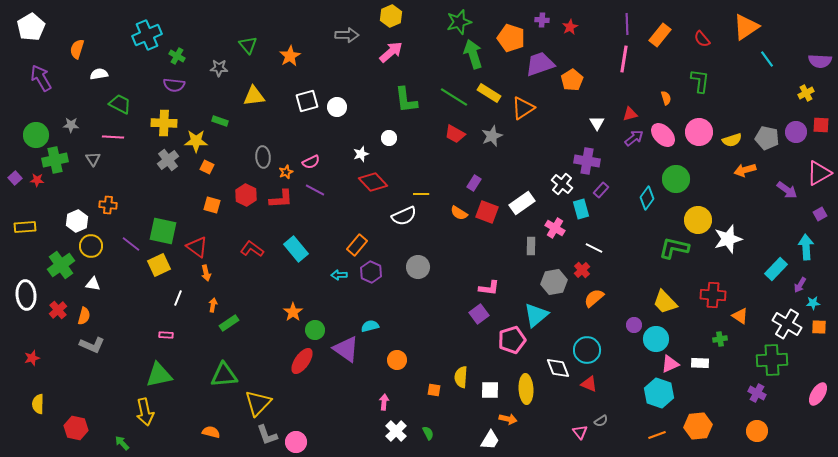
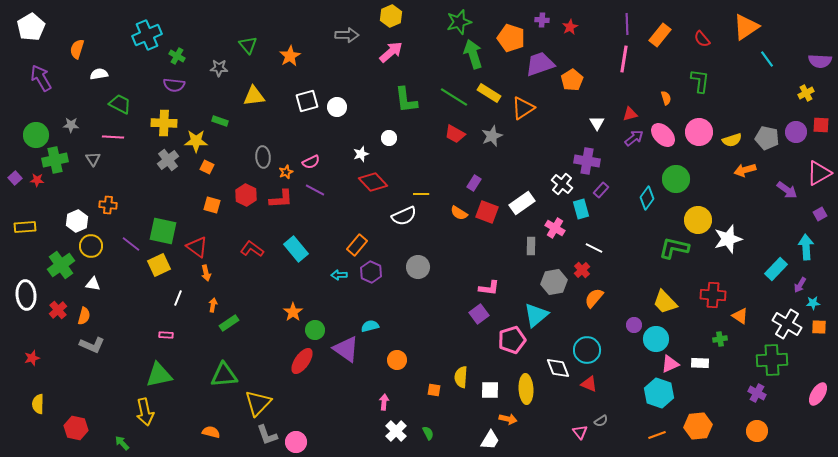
orange semicircle at (594, 298): rotated 10 degrees counterclockwise
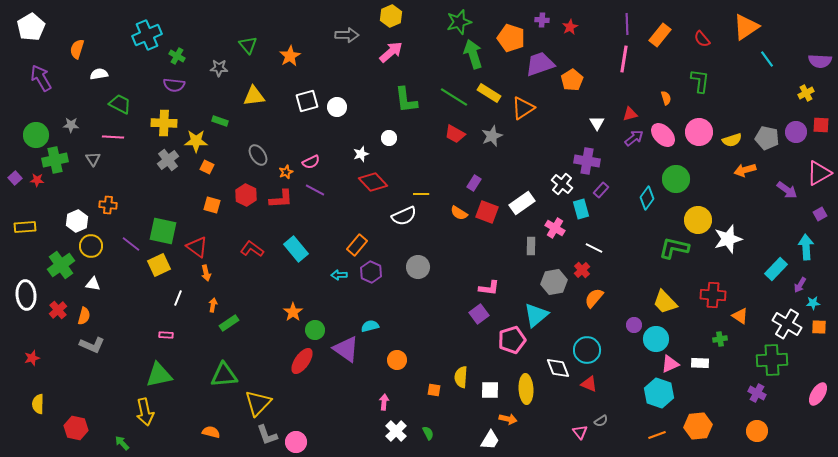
gray ellipse at (263, 157): moved 5 px left, 2 px up; rotated 30 degrees counterclockwise
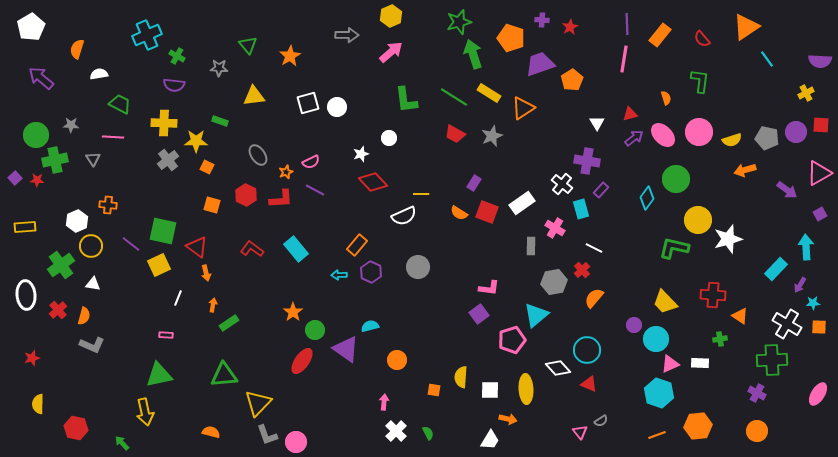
purple arrow at (41, 78): rotated 20 degrees counterclockwise
white square at (307, 101): moved 1 px right, 2 px down
white diamond at (558, 368): rotated 20 degrees counterclockwise
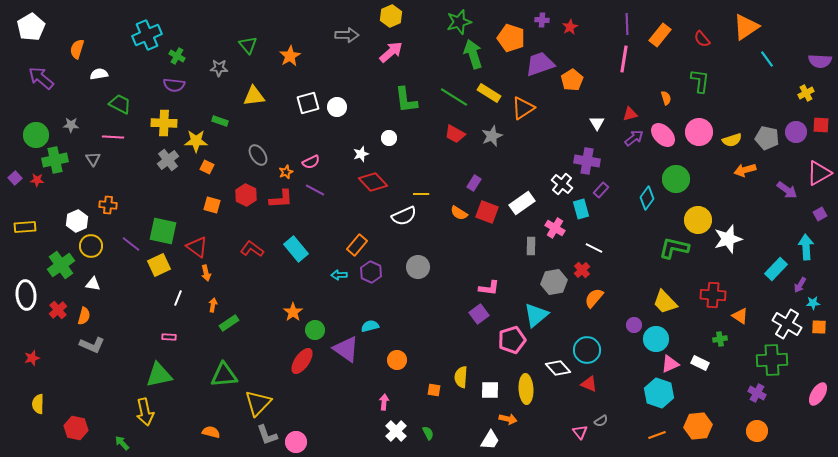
pink rectangle at (166, 335): moved 3 px right, 2 px down
white rectangle at (700, 363): rotated 24 degrees clockwise
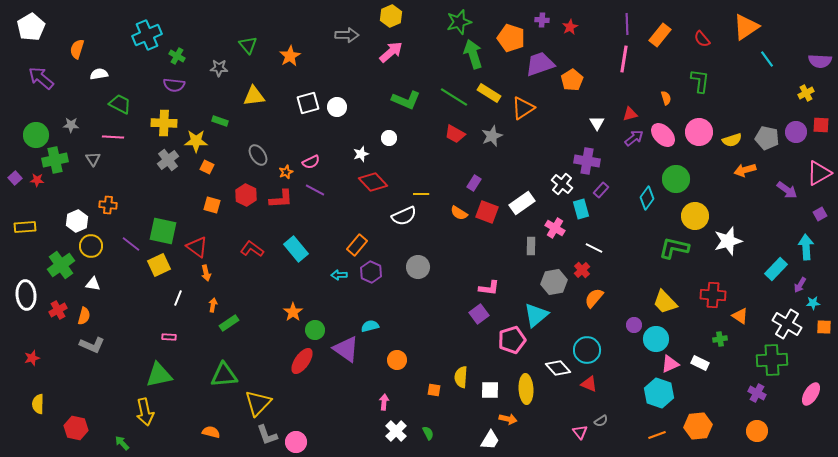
green L-shape at (406, 100): rotated 60 degrees counterclockwise
yellow circle at (698, 220): moved 3 px left, 4 px up
white star at (728, 239): moved 2 px down
red cross at (58, 310): rotated 12 degrees clockwise
orange square at (819, 327): moved 5 px right
pink ellipse at (818, 394): moved 7 px left
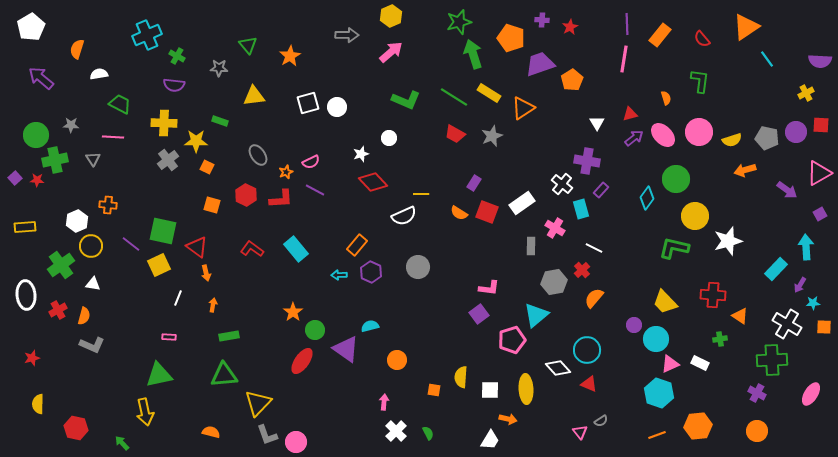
green rectangle at (229, 323): moved 13 px down; rotated 24 degrees clockwise
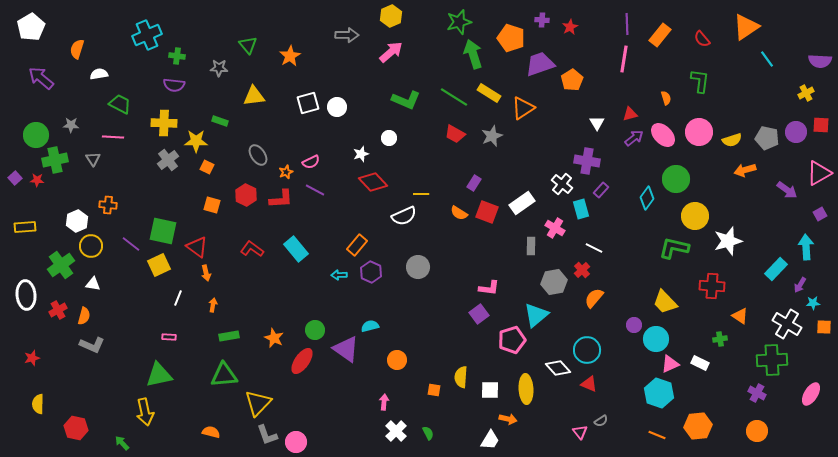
green cross at (177, 56): rotated 21 degrees counterclockwise
red cross at (713, 295): moved 1 px left, 9 px up
orange star at (293, 312): moved 19 px left, 26 px down; rotated 12 degrees counterclockwise
orange line at (657, 435): rotated 42 degrees clockwise
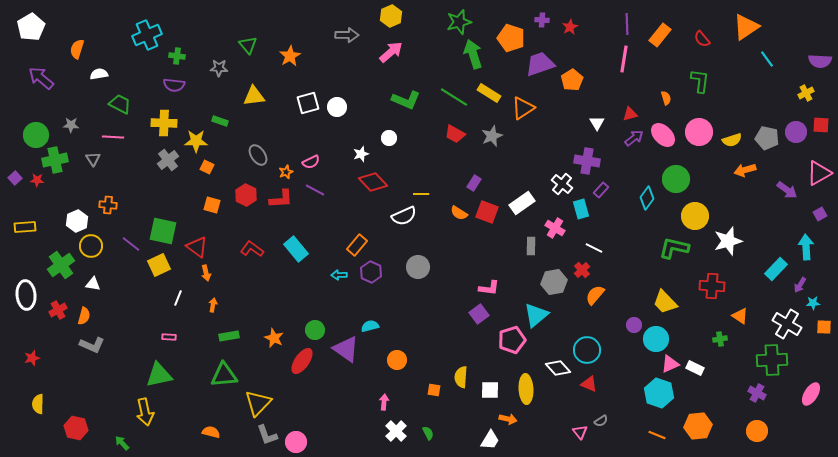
orange semicircle at (594, 298): moved 1 px right, 3 px up
white rectangle at (700, 363): moved 5 px left, 5 px down
